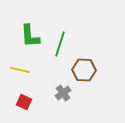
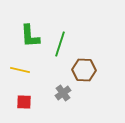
red square: rotated 21 degrees counterclockwise
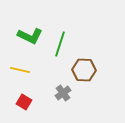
green L-shape: rotated 60 degrees counterclockwise
red square: rotated 28 degrees clockwise
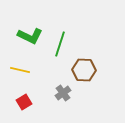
red square: rotated 28 degrees clockwise
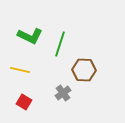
red square: rotated 28 degrees counterclockwise
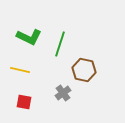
green L-shape: moved 1 px left, 1 px down
brown hexagon: rotated 10 degrees clockwise
red square: rotated 21 degrees counterclockwise
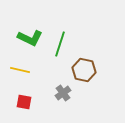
green L-shape: moved 1 px right, 1 px down
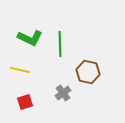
green line: rotated 20 degrees counterclockwise
brown hexagon: moved 4 px right, 2 px down
red square: moved 1 px right; rotated 28 degrees counterclockwise
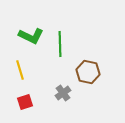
green L-shape: moved 1 px right, 2 px up
yellow line: rotated 60 degrees clockwise
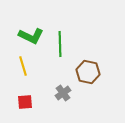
yellow line: moved 3 px right, 4 px up
red square: rotated 14 degrees clockwise
